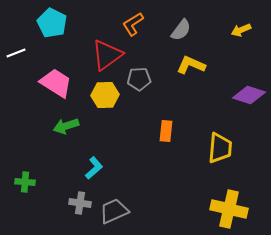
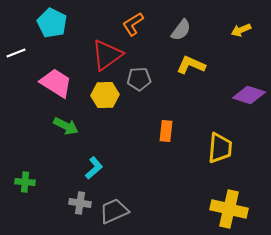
green arrow: rotated 135 degrees counterclockwise
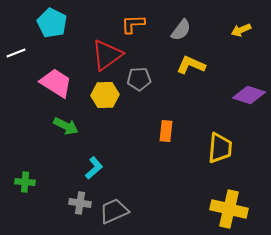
orange L-shape: rotated 30 degrees clockwise
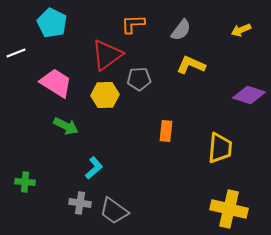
gray trapezoid: rotated 120 degrees counterclockwise
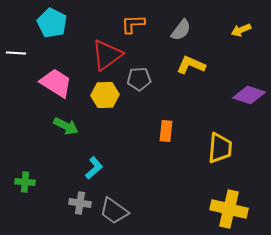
white line: rotated 24 degrees clockwise
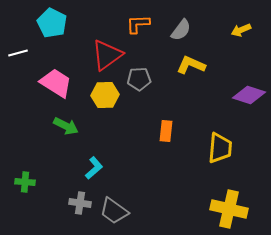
orange L-shape: moved 5 px right
white line: moved 2 px right; rotated 18 degrees counterclockwise
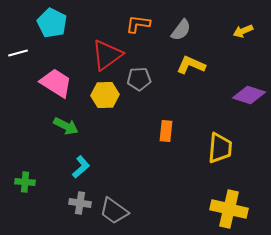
orange L-shape: rotated 10 degrees clockwise
yellow arrow: moved 2 px right, 1 px down
cyan L-shape: moved 13 px left, 1 px up
